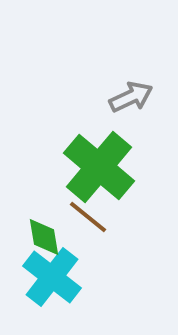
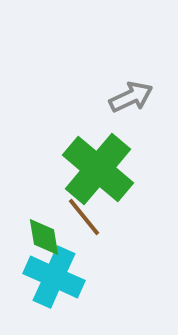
green cross: moved 1 px left, 2 px down
brown line: moved 4 px left; rotated 12 degrees clockwise
cyan cross: moved 2 px right; rotated 14 degrees counterclockwise
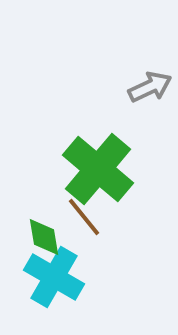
gray arrow: moved 19 px right, 10 px up
cyan cross: rotated 6 degrees clockwise
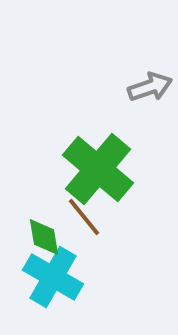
gray arrow: rotated 6 degrees clockwise
cyan cross: moved 1 px left
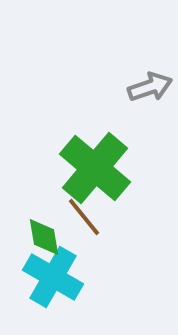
green cross: moved 3 px left, 1 px up
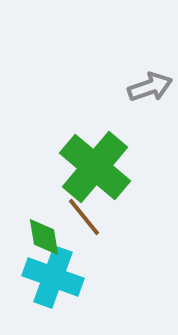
green cross: moved 1 px up
cyan cross: rotated 10 degrees counterclockwise
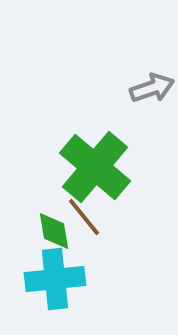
gray arrow: moved 2 px right, 1 px down
green diamond: moved 10 px right, 6 px up
cyan cross: moved 2 px right, 2 px down; rotated 26 degrees counterclockwise
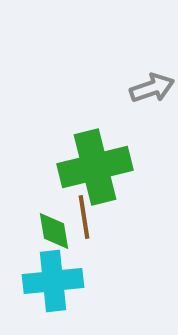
green cross: rotated 36 degrees clockwise
brown line: rotated 30 degrees clockwise
cyan cross: moved 2 px left, 2 px down
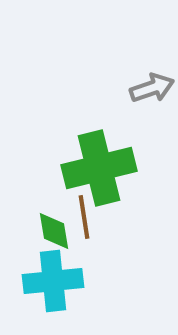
green cross: moved 4 px right, 1 px down
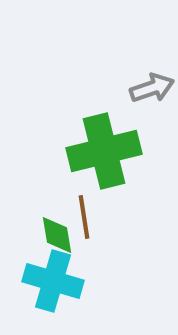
green cross: moved 5 px right, 17 px up
green diamond: moved 3 px right, 4 px down
cyan cross: rotated 22 degrees clockwise
